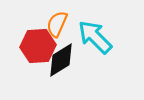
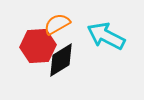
orange semicircle: rotated 36 degrees clockwise
cyan arrow: moved 11 px right, 1 px up; rotated 18 degrees counterclockwise
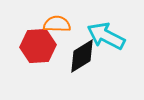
orange semicircle: rotated 32 degrees clockwise
black diamond: moved 21 px right, 4 px up
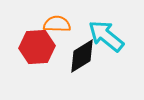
cyan arrow: rotated 12 degrees clockwise
red hexagon: moved 1 px left, 1 px down
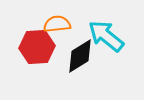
orange semicircle: rotated 8 degrees counterclockwise
black diamond: moved 2 px left
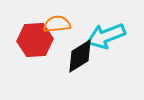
cyan arrow: rotated 60 degrees counterclockwise
red hexagon: moved 2 px left, 7 px up
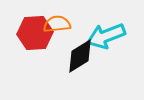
red hexagon: moved 7 px up
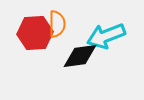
orange semicircle: rotated 96 degrees clockwise
black diamond: rotated 24 degrees clockwise
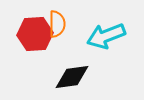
red hexagon: moved 1 px down
black diamond: moved 8 px left, 21 px down
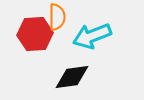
orange semicircle: moved 7 px up
cyan arrow: moved 14 px left
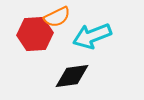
orange semicircle: rotated 64 degrees clockwise
black diamond: moved 1 px up
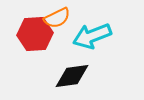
orange semicircle: moved 1 px down
